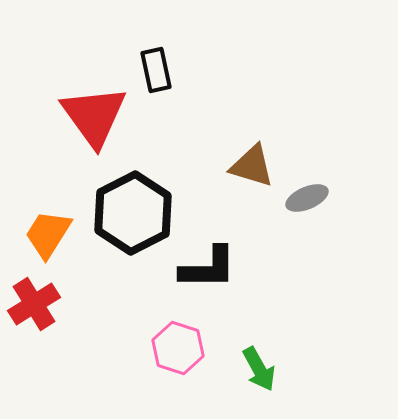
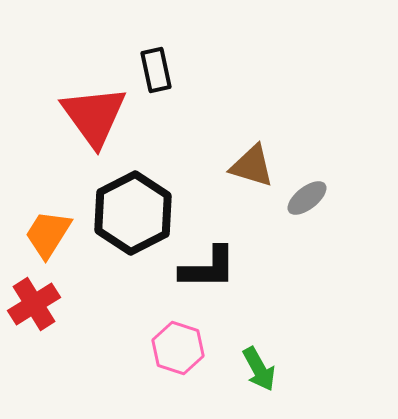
gray ellipse: rotated 15 degrees counterclockwise
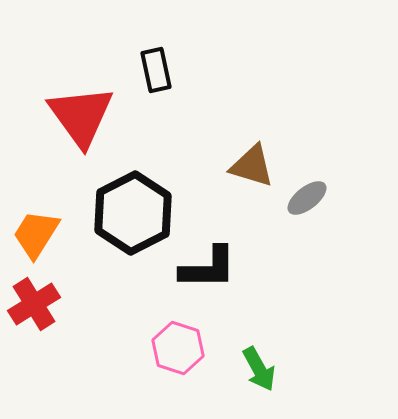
red triangle: moved 13 px left
orange trapezoid: moved 12 px left
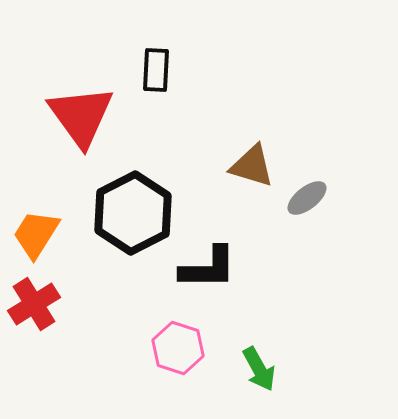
black rectangle: rotated 15 degrees clockwise
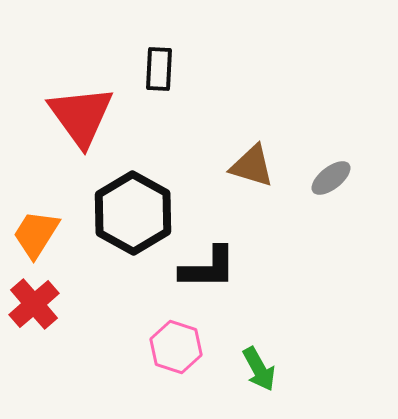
black rectangle: moved 3 px right, 1 px up
gray ellipse: moved 24 px right, 20 px up
black hexagon: rotated 4 degrees counterclockwise
red cross: rotated 9 degrees counterclockwise
pink hexagon: moved 2 px left, 1 px up
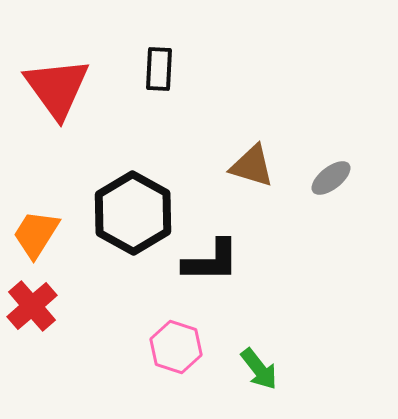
red triangle: moved 24 px left, 28 px up
black L-shape: moved 3 px right, 7 px up
red cross: moved 2 px left, 2 px down
green arrow: rotated 9 degrees counterclockwise
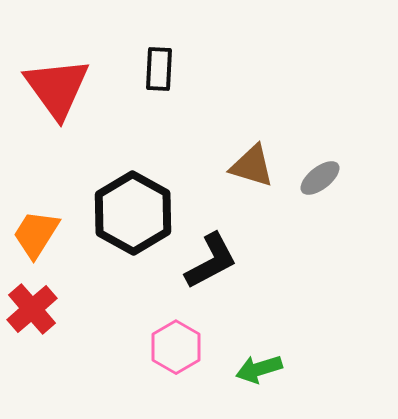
gray ellipse: moved 11 px left
black L-shape: rotated 28 degrees counterclockwise
red cross: moved 3 px down
pink hexagon: rotated 12 degrees clockwise
green arrow: rotated 111 degrees clockwise
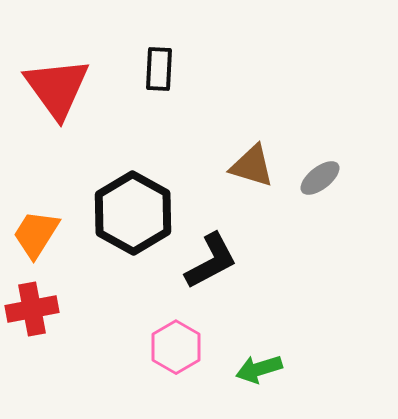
red cross: rotated 30 degrees clockwise
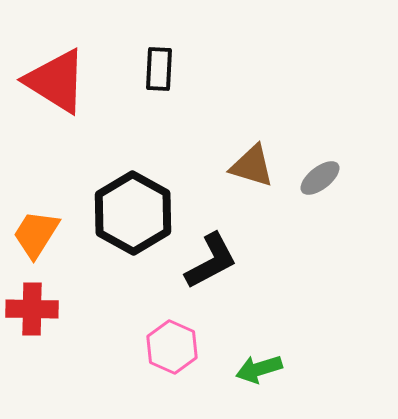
red triangle: moved 1 px left, 7 px up; rotated 22 degrees counterclockwise
red cross: rotated 12 degrees clockwise
pink hexagon: moved 4 px left; rotated 6 degrees counterclockwise
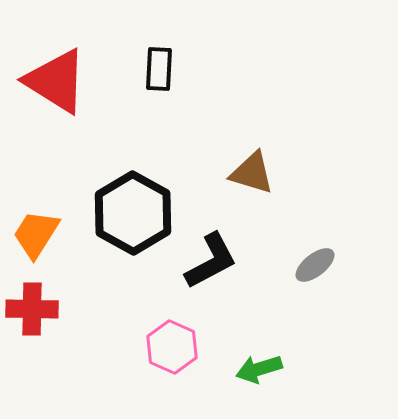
brown triangle: moved 7 px down
gray ellipse: moved 5 px left, 87 px down
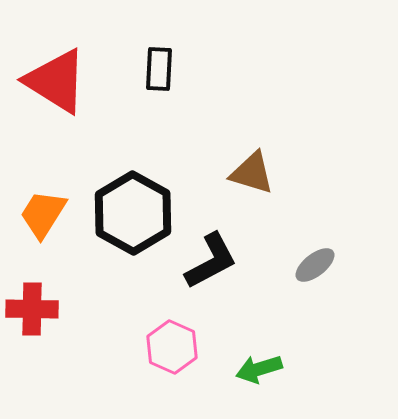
orange trapezoid: moved 7 px right, 20 px up
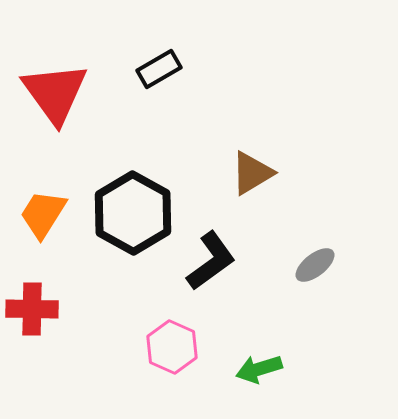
black rectangle: rotated 57 degrees clockwise
red triangle: moved 1 px left, 12 px down; rotated 22 degrees clockwise
brown triangle: rotated 48 degrees counterclockwise
black L-shape: rotated 8 degrees counterclockwise
